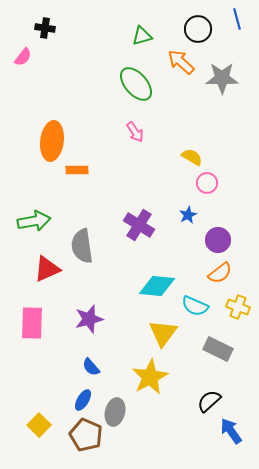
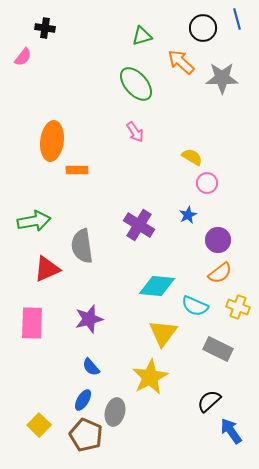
black circle: moved 5 px right, 1 px up
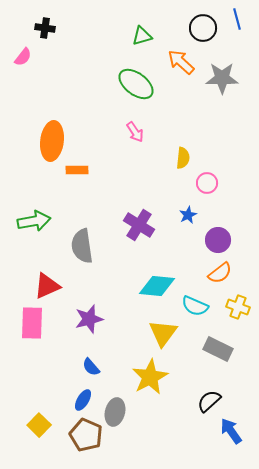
green ellipse: rotated 12 degrees counterclockwise
yellow semicircle: moved 9 px left, 1 px down; rotated 65 degrees clockwise
red triangle: moved 17 px down
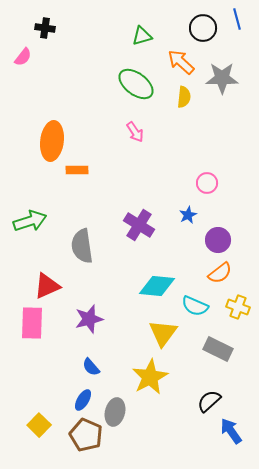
yellow semicircle: moved 1 px right, 61 px up
green arrow: moved 4 px left; rotated 8 degrees counterclockwise
